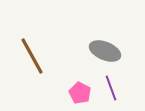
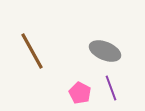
brown line: moved 5 px up
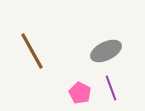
gray ellipse: moved 1 px right; rotated 48 degrees counterclockwise
